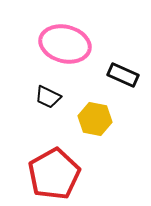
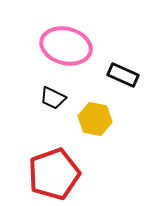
pink ellipse: moved 1 px right, 2 px down
black trapezoid: moved 5 px right, 1 px down
red pentagon: rotated 9 degrees clockwise
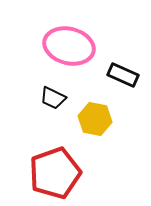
pink ellipse: moved 3 px right
red pentagon: moved 1 px right, 1 px up
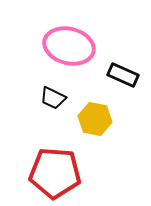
red pentagon: rotated 24 degrees clockwise
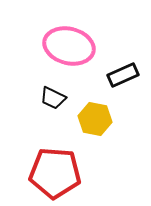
black rectangle: rotated 48 degrees counterclockwise
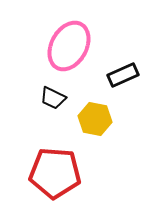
pink ellipse: rotated 75 degrees counterclockwise
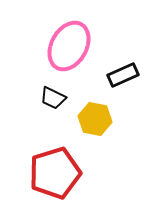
red pentagon: rotated 21 degrees counterclockwise
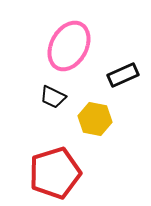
black trapezoid: moved 1 px up
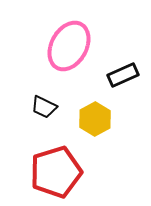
black trapezoid: moved 9 px left, 10 px down
yellow hexagon: rotated 20 degrees clockwise
red pentagon: moved 1 px right, 1 px up
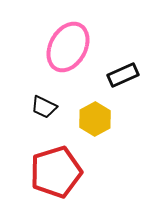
pink ellipse: moved 1 px left, 1 px down
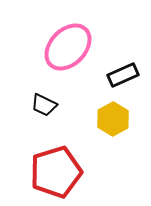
pink ellipse: rotated 15 degrees clockwise
black trapezoid: moved 2 px up
yellow hexagon: moved 18 px right
